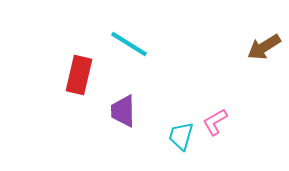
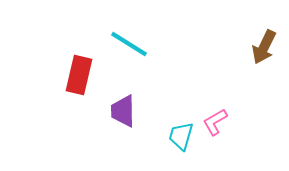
brown arrow: rotated 32 degrees counterclockwise
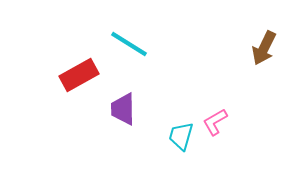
brown arrow: moved 1 px down
red rectangle: rotated 48 degrees clockwise
purple trapezoid: moved 2 px up
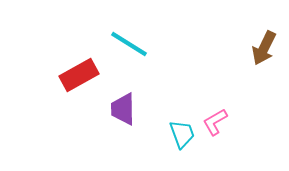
cyan trapezoid: moved 1 px right, 2 px up; rotated 144 degrees clockwise
